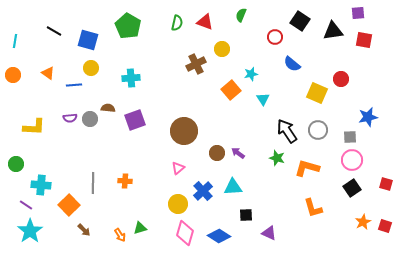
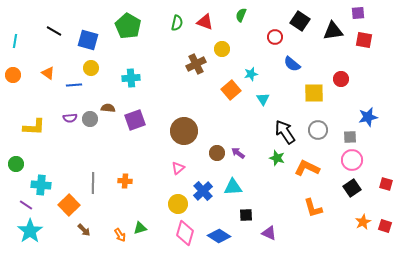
yellow square at (317, 93): moved 3 px left; rotated 25 degrees counterclockwise
black arrow at (287, 131): moved 2 px left, 1 px down
orange L-shape at (307, 168): rotated 10 degrees clockwise
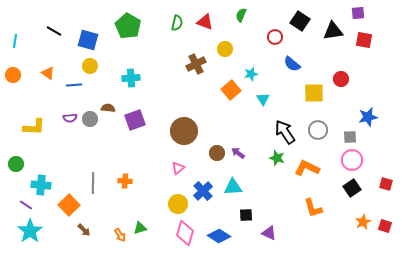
yellow circle at (222, 49): moved 3 px right
yellow circle at (91, 68): moved 1 px left, 2 px up
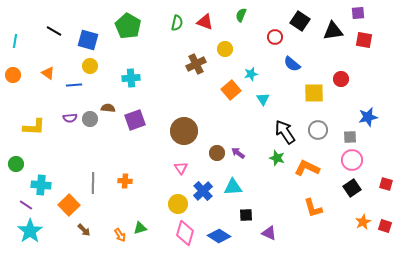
pink triangle at (178, 168): moved 3 px right; rotated 24 degrees counterclockwise
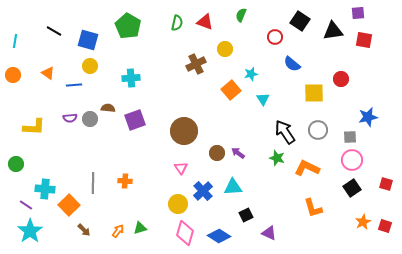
cyan cross at (41, 185): moved 4 px right, 4 px down
black square at (246, 215): rotated 24 degrees counterclockwise
orange arrow at (120, 235): moved 2 px left, 4 px up; rotated 112 degrees counterclockwise
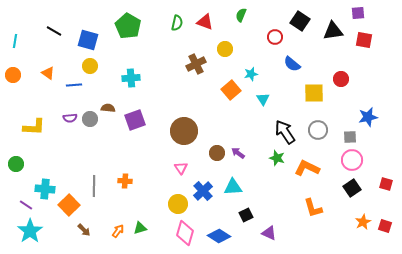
gray line at (93, 183): moved 1 px right, 3 px down
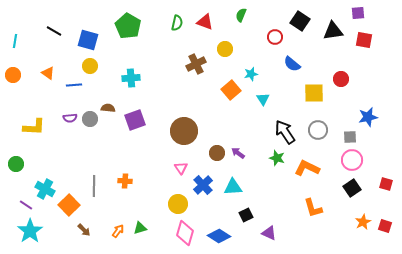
cyan cross at (45, 189): rotated 24 degrees clockwise
blue cross at (203, 191): moved 6 px up
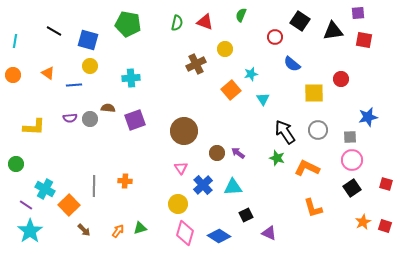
green pentagon at (128, 26): moved 2 px up; rotated 20 degrees counterclockwise
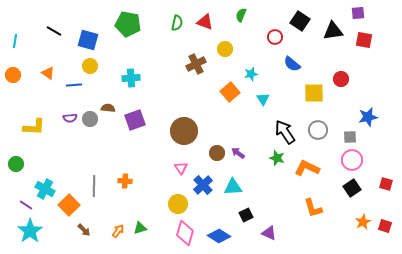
orange square at (231, 90): moved 1 px left, 2 px down
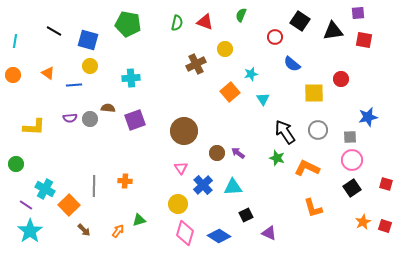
green triangle at (140, 228): moved 1 px left, 8 px up
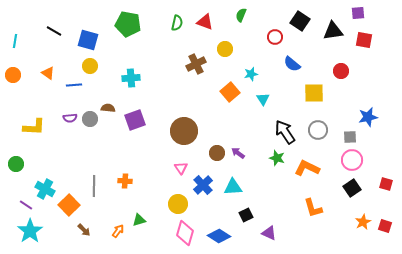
red circle at (341, 79): moved 8 px up
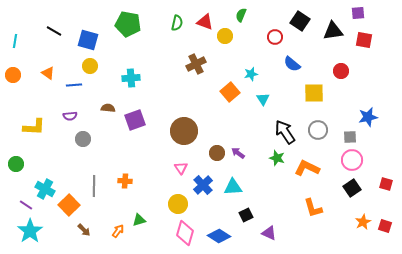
yellow circle at (225, 49): moved 13 px up
purple semicircle at (70, 118): moved 2 px up
gray circle at (90, 119): moved 7 px left, 20 px down
